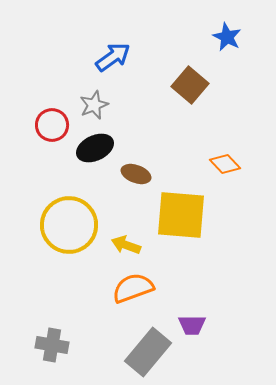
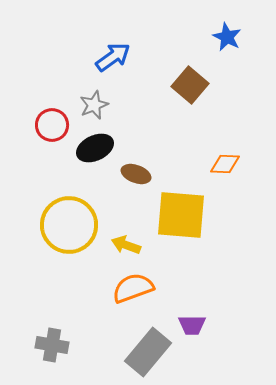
orange diamond: rotated 44 degrees counterclockwise
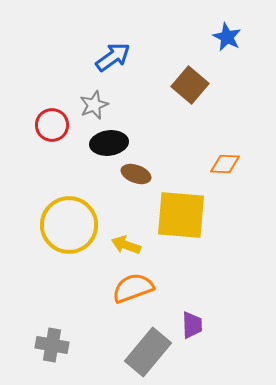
black ellipse: moved 14 px right, 5 px up; rotated 18 degrees clockwise
purple trapezoid: rotated 92 degrees counterclockwise
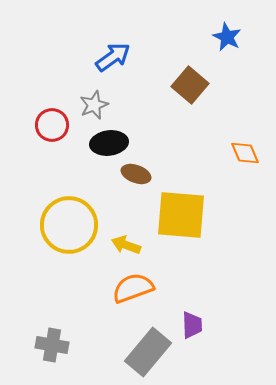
orange diamond: moved 20 px right, 11 px up; rotated 64 degrees clockwise
